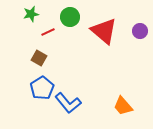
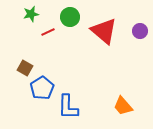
brown square: moved 14 px left, 10 px down
blue L-shape: moved 4 px down; rotated 40 degrees clockwise
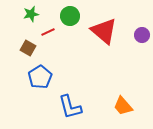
green circle: moved 1 px up
purple circle: moved 2 px right, 4 px down
brown square: moved 3 px right, 20 px up
blue pentagon: moved 2 px left, 11 px up
blue L-shape: moved 2 px right; rotated 16 degrees counterclockwise
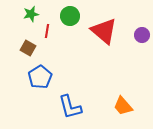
red line: moved 1 px left, 1 px up; rotated 56 degrees counterclockwise
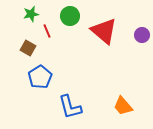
red line: rotated 32 degrees counterclockwise
